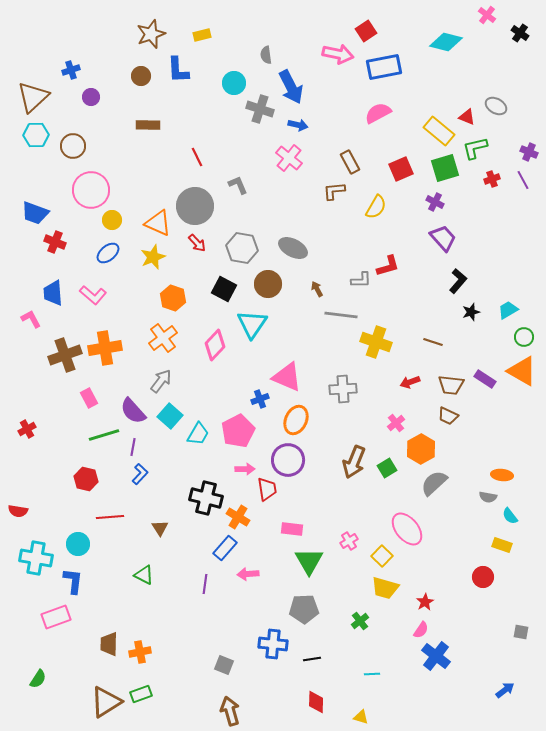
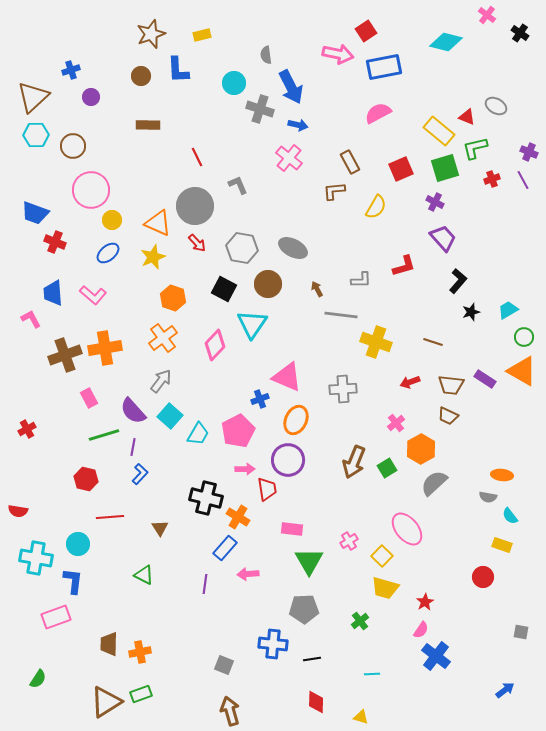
red L-shape at (388, 266): moved 16 px right
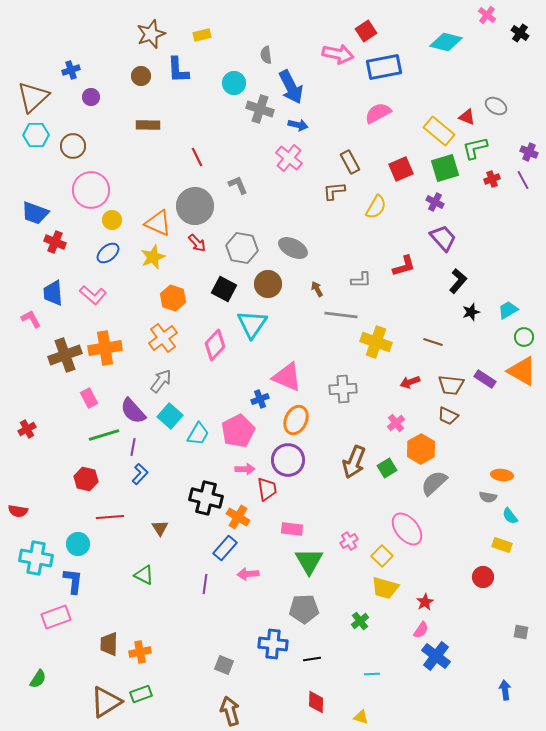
blue arrow at (505, 690): rotated 60 degrees counterclockwise
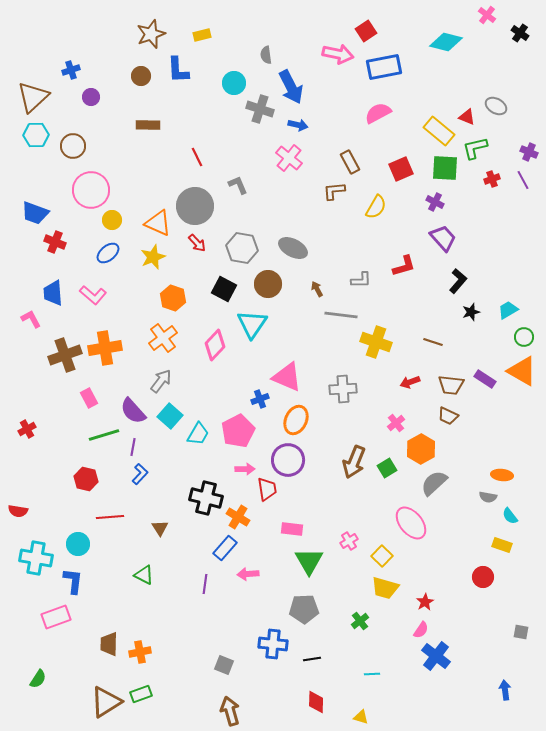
green square at (445, 168): rotated 20 degrees clockwise
pink ellipse at (407, 529): moved 4 px right, 6 px up
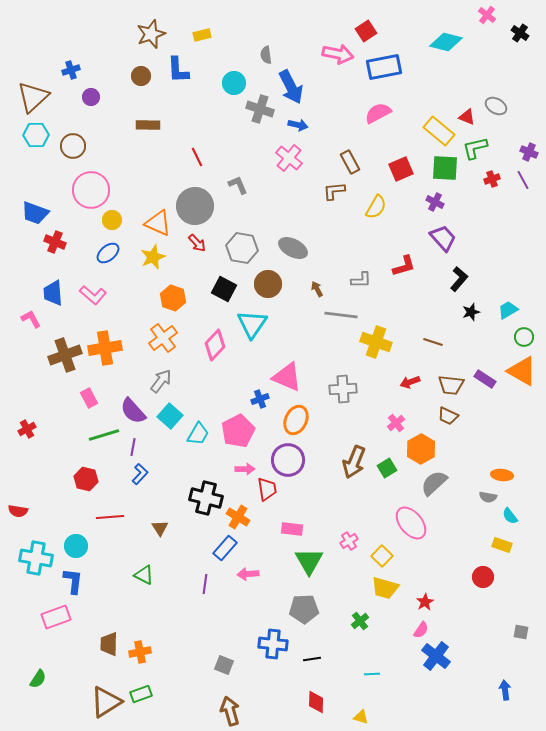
black L-shape at (458, 281): moved 1 px right, 2 px up
cyan circle at (78, 544): moved 2 px left, 2 px down
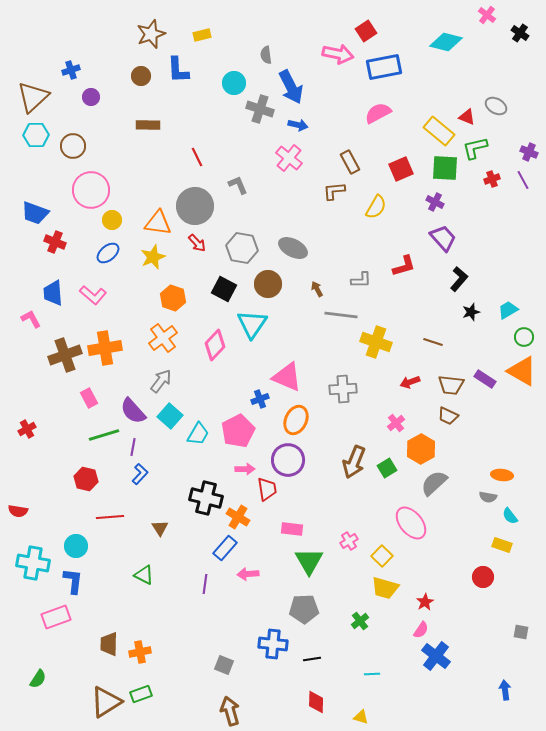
orange triangle at (158, 223): rotated 16 degrees counterclockwise
cyan cross at (36, 558): moved 3 px left, 5 px down
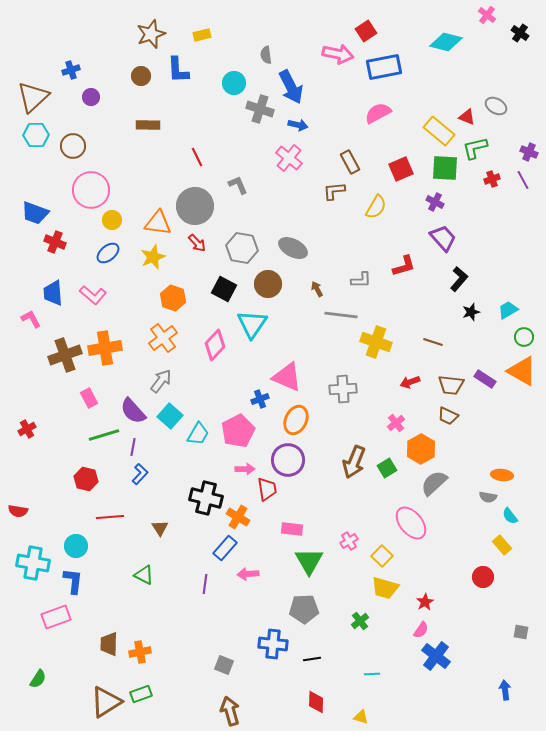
yellow rectangle at (502, 545): rotated 30 degrees clockwise
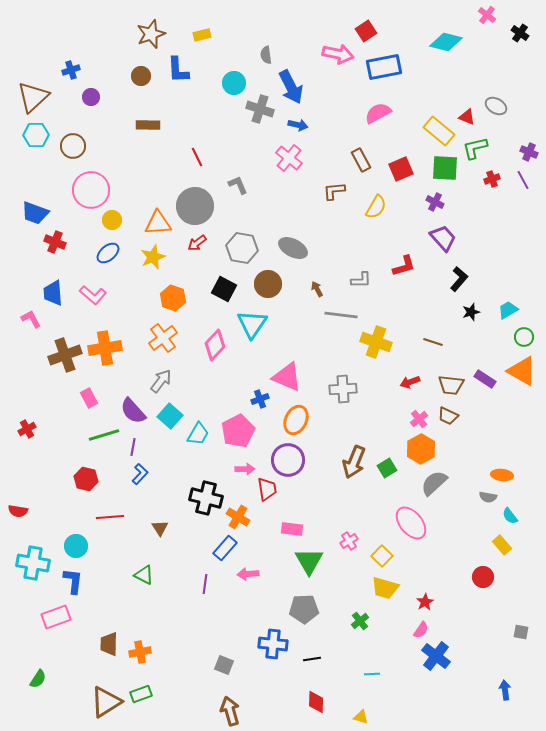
brown rectangle at (350, 162): moved 11 px right, 2 px up
orange triangle at (158, 223): rotated 12 degrees counterclockwise
red arrow at (197, 243): rotated 96 degrees clockwise
pink cross at (396, 423): moved 23 px right, 4 px up
